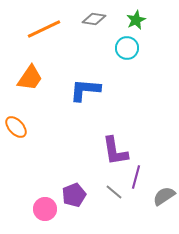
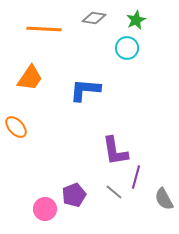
gray diamond: moved 1 px up
orange line: rotated 28 degrees clockwise
gray semicircle: moved 3 px down; rotated 85 degrees counterclockwise
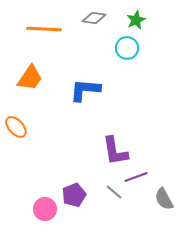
purple line: rotated 55 degrees clockwise
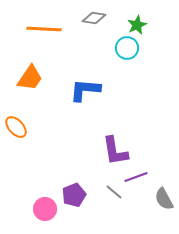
green star: moved 1 px right, 5 px down
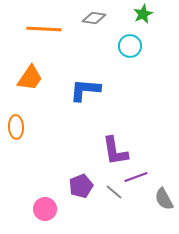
green star: moved 6 px right, 11 px up
cyan circle: moved 3 px right, 2 px up
orange ellipse: rotated 40 degrees clockwise
purple pentagon: moved 7 px right, 9 px up
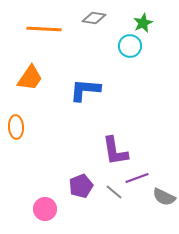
green star: moved 9 px down
purple line: moved 1 px right, 1 px down
gray semicircle: moved 2 px up; rotated 35 degrees counterclockwise
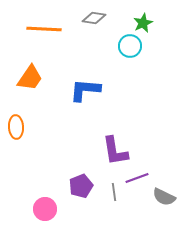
gray line: rotated 42 degrees clockwise
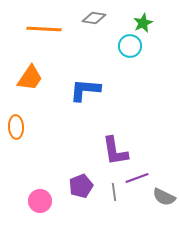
pink circle: moved 5 px left, 8 px up
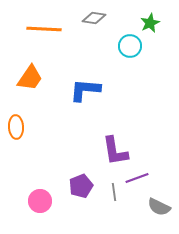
green star: moved 7 px right
gray semicircle: moved 5 px left, 10 px down
